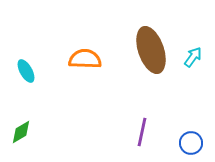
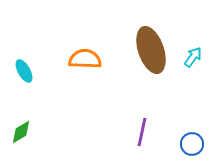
cyan ellipse: moved 2 px left
blue circle: moved 1 px right, 1 px down
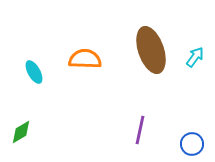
cyan arrow: moved 2 px right
cyan ellipse: moved 10 px right, 1 px down
purple line: moved 2 px left, 2 px up
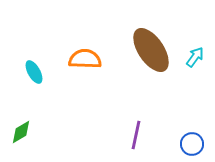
brown ellipse: rotated 15 degrees counterclockwise
purple line: moved 4 px left, 5 px down
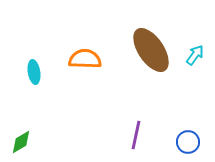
cyan arrow: moved 2 px up
cyan ellipse: rotated 20 degrees clockwise
green diamond: moved 10 px down
blue circle: moved 4 px left, 2 px up
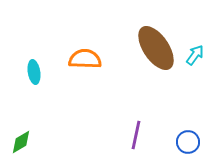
brown ellipse: moved 5 px right, 2 px up
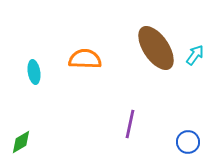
purple line: moved 6 px left, 11 px up
